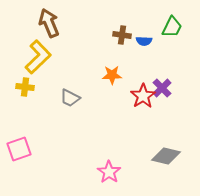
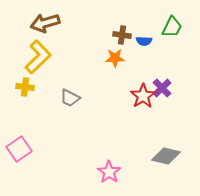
brown arrow: moved 4 px left; rotated 84 degrees counterclockwise
orange star: moved 3 px right, 17 px up
pink square: rotated 15 degrees counterclockwise
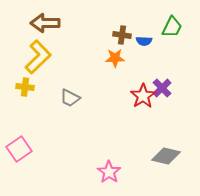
brown arrow: rotated 16 degrees clockwise
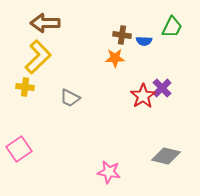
pink star: rotated 25 degrees counterclockwise
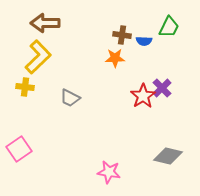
green trapezoid: moved 3 px left
gray diamond: moved 2 px right
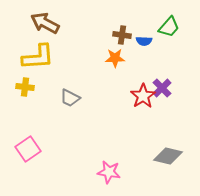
brown arrow: rotated 28 degrees clockwise
green trapezoid: rotated 15 degrees clockwise
yellow L-shape: rotated 40 degrees clockwise
pink square: moved 9 px right
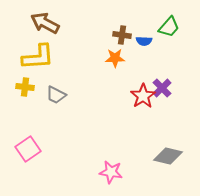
gray trapezoid: moved 14 px left, 3 px up
pink star: moved 2 px right
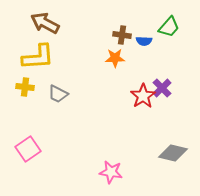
gray trapezoid: moved 2 px right, 1 px up
gray diamond: moved 5 px right, 3 px up
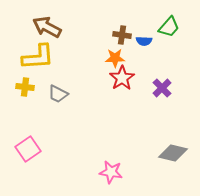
brown arrow: moved 2 px right, 4 px down
red star: moved 21 px left, 18 px up
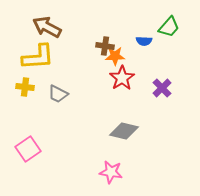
brown cross: moved 17 px left, 11 px down
orange star: moved 2 px up
gray diamond: moved 49 px left, 22 px up
